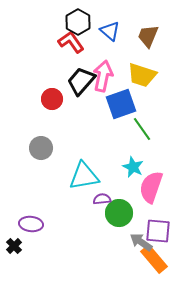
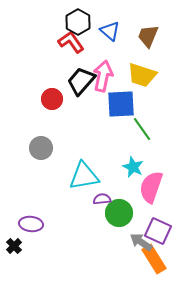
blue square: rotated 16 degrees clockwise
purple square: rotated 20 degrees clockwise
orange rectangle: rotated 8 degrees clockwise
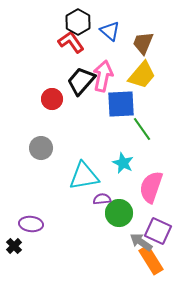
brown trapezoid: moved 5 px left, 7 px down
yellow trapezoid: rotated 68 degrees counterclockwise
cyan star: moved 10 px left, 4 px up
orange rectangle: moved 3 px left, 1 px down
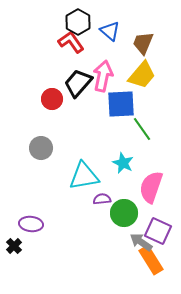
black trapezoid: moved 3 px left, 2 px down
green circle: moved 5 px right
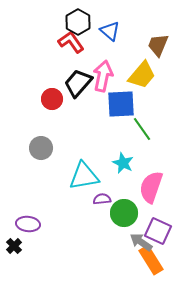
brown trapezoid: moved 15 px right, 2 px down
purple ellipse: moved 3 px left
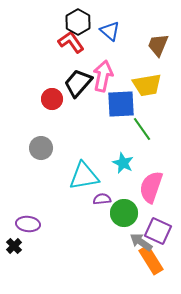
yellow trapezoid: moved 5 px right, 10 px down; rotated 40 degrees clockwise
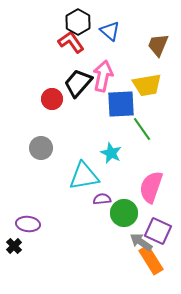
cyan star: moved 12 px left, 10 px up
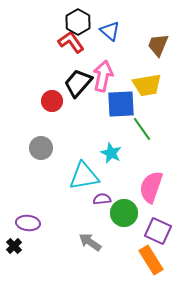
red circle: moved 2 px down
purple ellipse: moved 1 px up
gray arrow: moved 51 px left
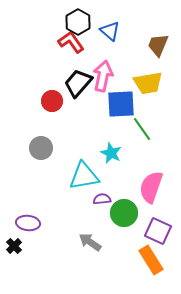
yellow trapezoid: moved 1 px right, 2 px up
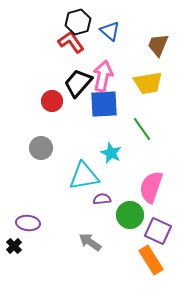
black hexagon: rotated 15 degrees clockwise
blue square: moved 17 px left
green circle: moved 6 px right, 2 px down
